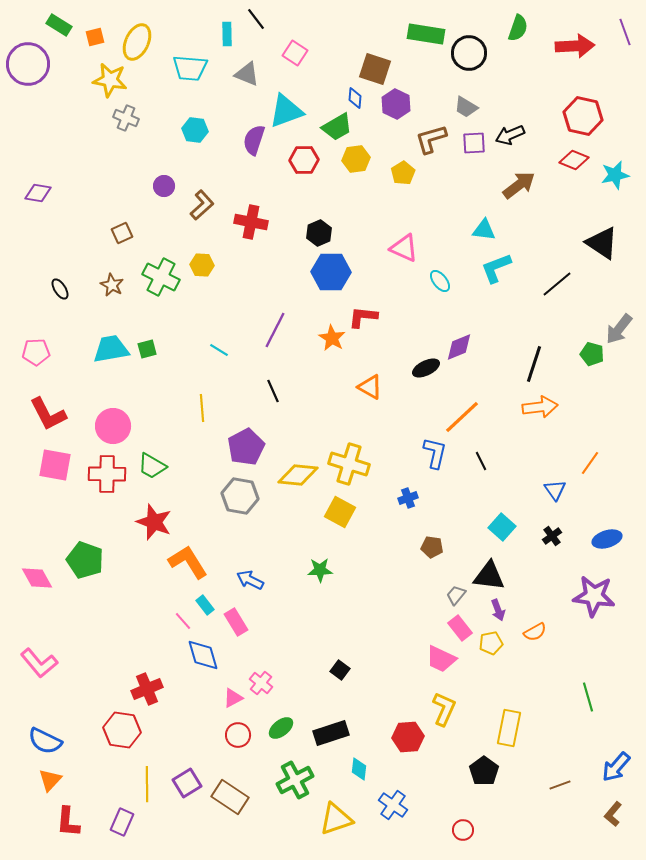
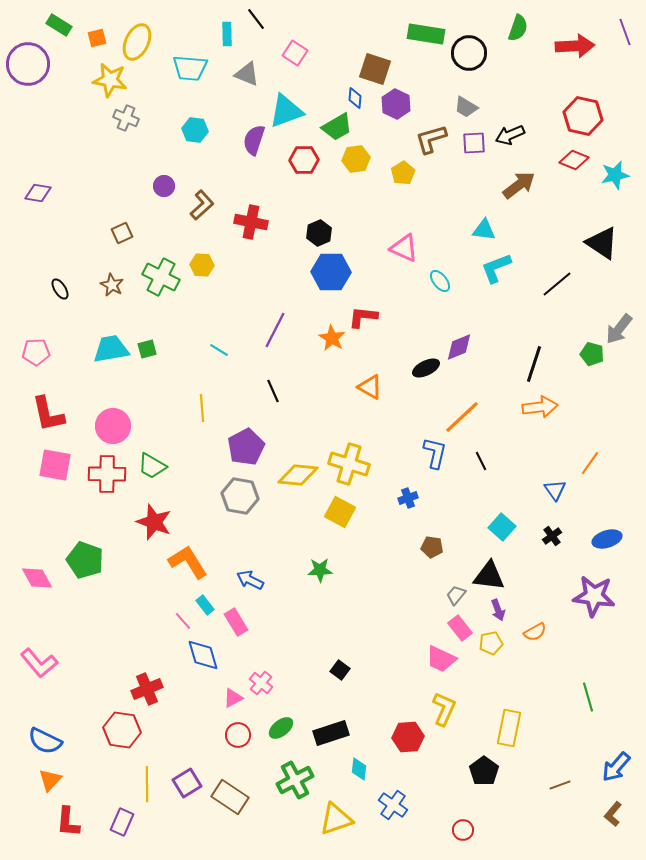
orange square at (95, 37): moved 2 px right, 1 px down
red L-shape at (48, 414): rotated 15 degrees clockwise
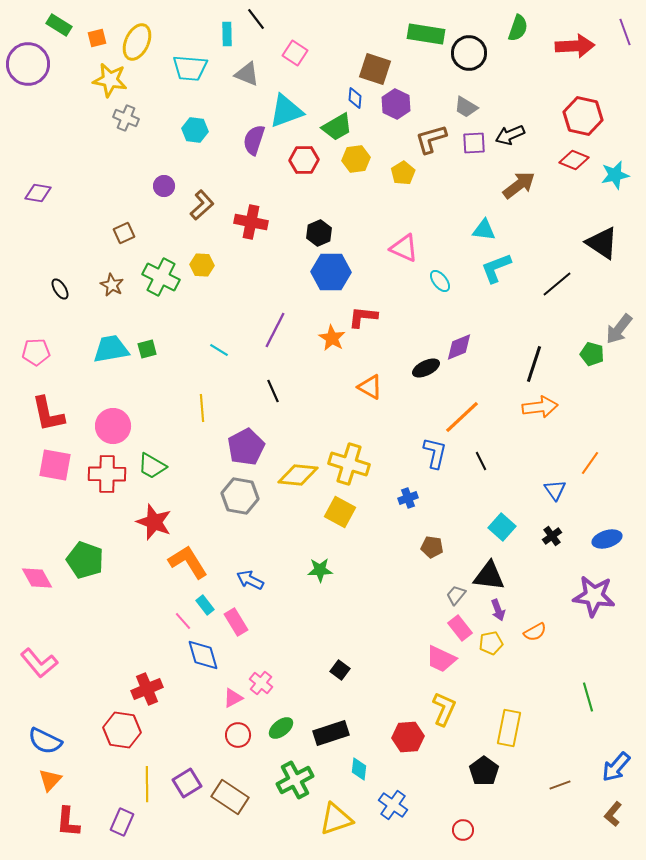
brown square at (122, 233): moved 2 px right
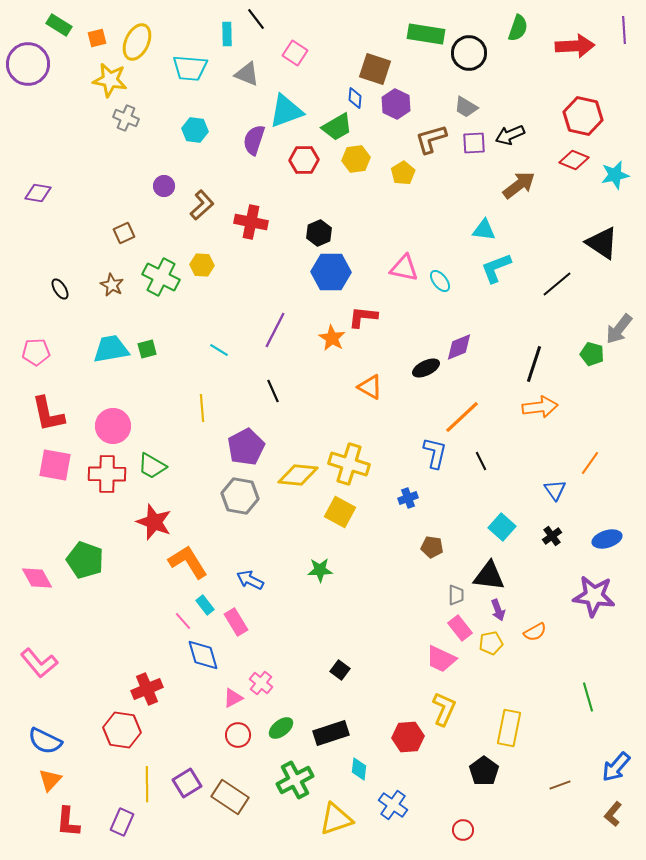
purple line at (625, 32): moved 1 px left, 2 px up; rotated 16 degrees clockwise
pink triangle at (404, 248): moved 20 px down; rotated 12 degrees counterclockwise
gray trapezoid at (456, 595): rotated 140 degrees clockwise
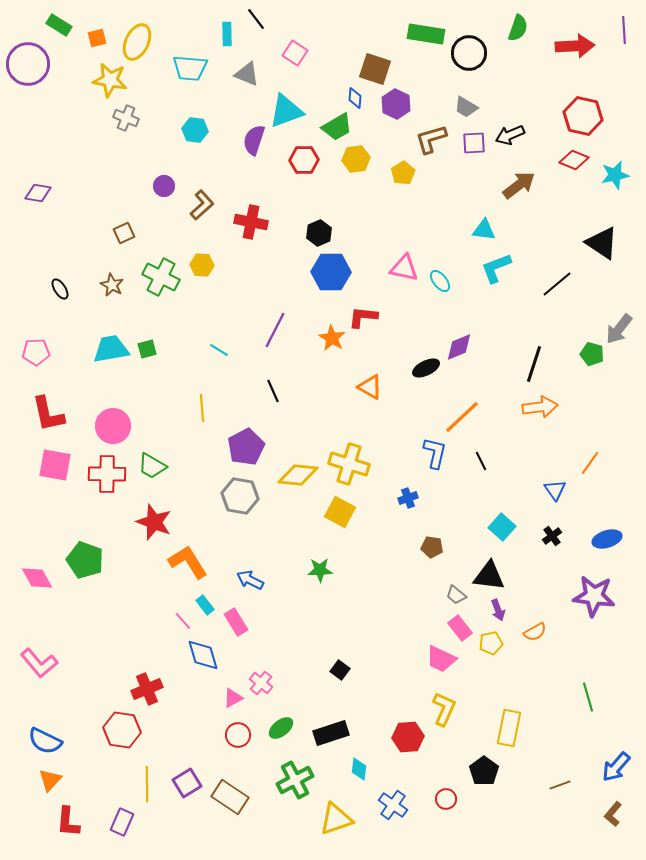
gray trapezoid at (456, 595): rotated 130 degrees clockwise
red circle at (463, 830): moved 17 px left, 31 px up
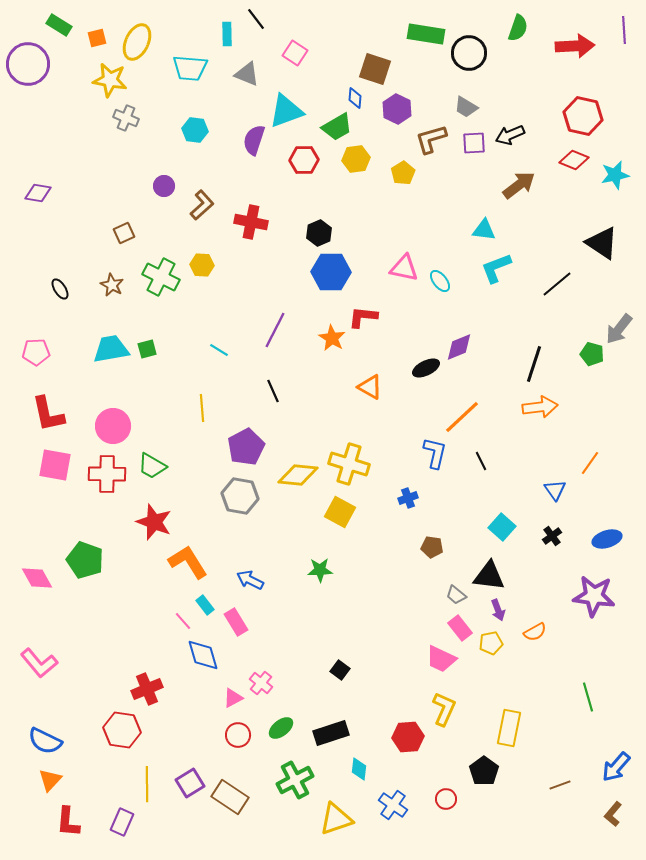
purple hexagon at (396, 104): moved 1 px right, 5 px down
purple square at (187, 783): moved 3 px right
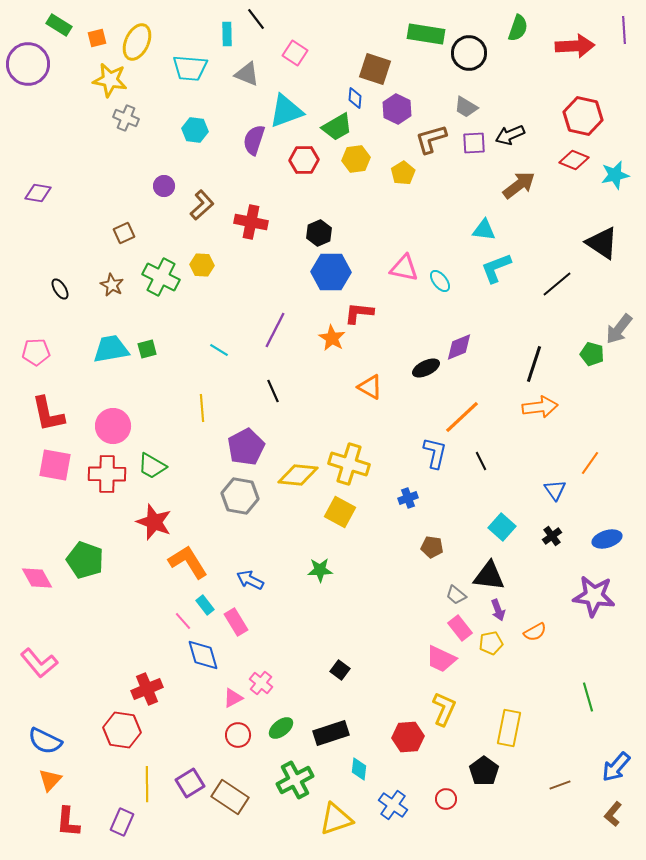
red L-shape at (363, 317): moved 4 px left, 4 px up
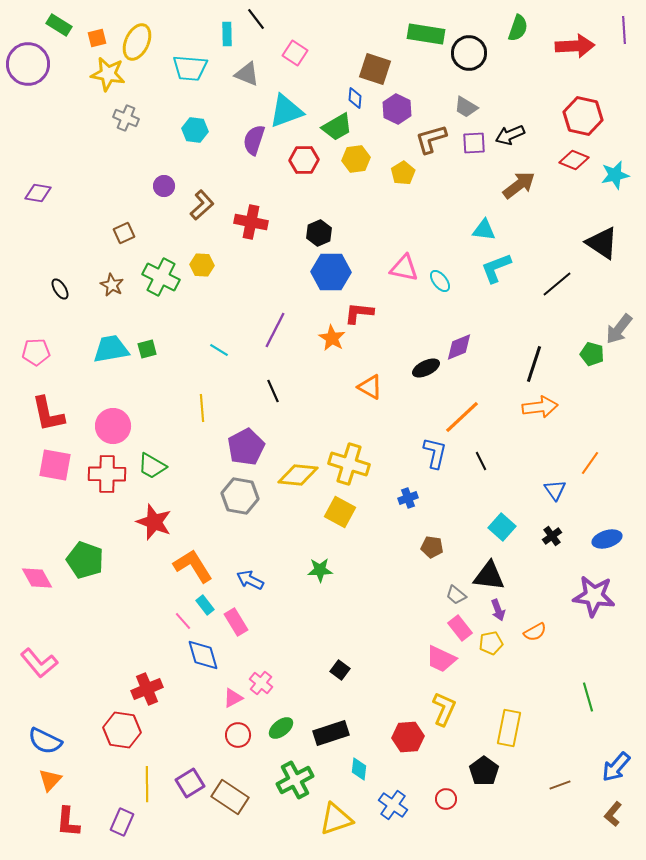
yellow star at (110, 80): moved 2 px left, 6 px up
orange L-shape at (188, 562): moved 5 px right, 4 px down
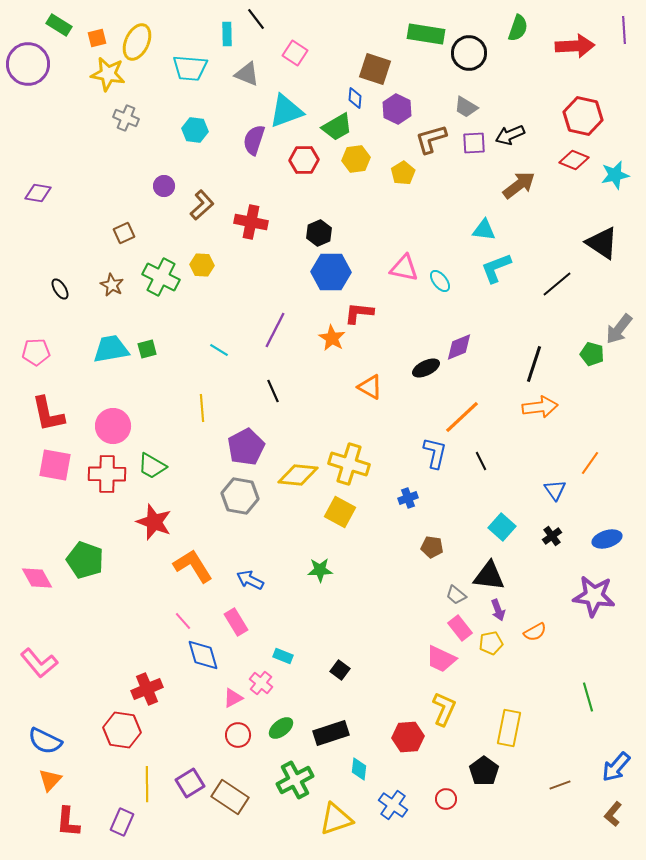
cyan rectangle at (205, 605): moved 78 px right, 51 px down; rotated 30 degrees counterclockwise
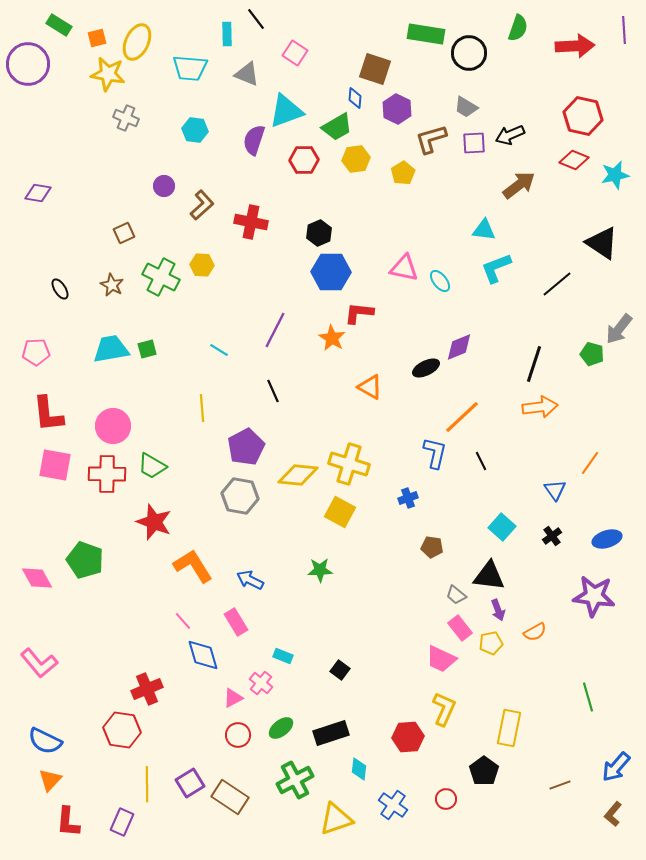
red L-shape at (48, 414): rotated 6 degrees clockwise
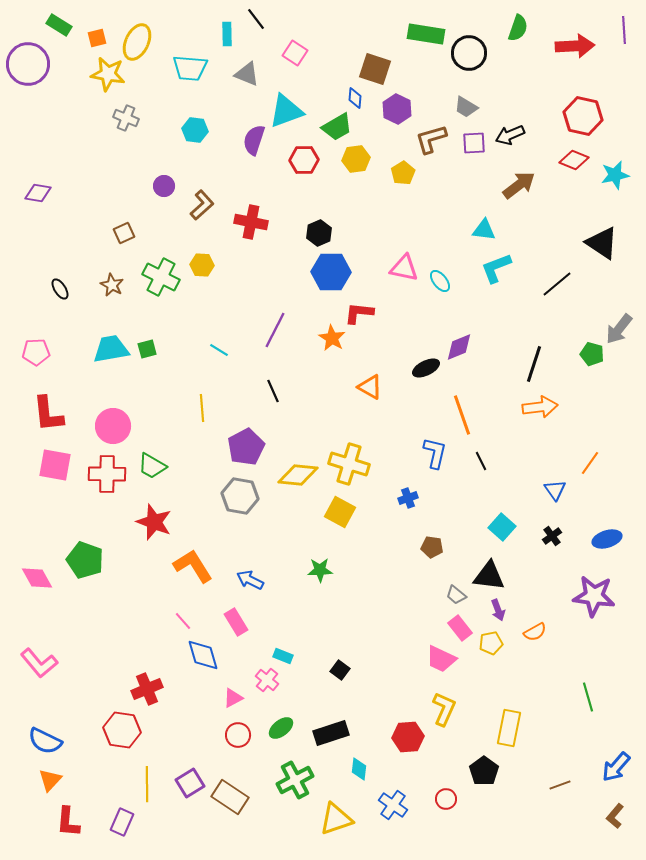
orange line at (462, 417): moved 2 px up; rotated 66 degrees counterclockwise
pink cross at (261, 683): moved 6 px right, 3 px up
brown L-shape at (613, 814): moved 2 px right, 2 px down
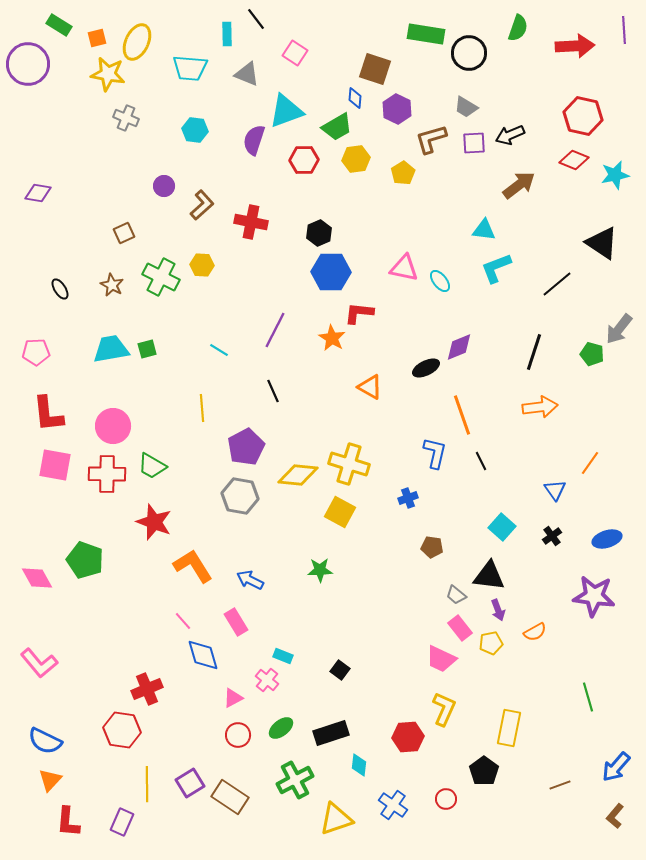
black line at (534, 364): moved 12 px up
cyan diamond at (359, 769): moved 4 px up
